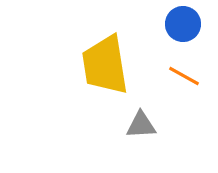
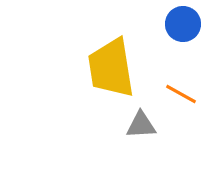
yellow trapezoid: moved 6 px right, 3 px down
orange line: moved 3 px left, 18 px down
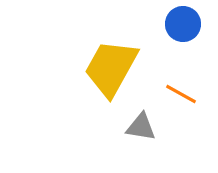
yellow trapezoid: rotated 38 degrees clockwise
gray triangle: moved 2 px down; rotated 12 degrees clockwise
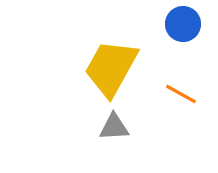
gray triangle: moved 27 px left; rotated 12 degrees counterclockwise
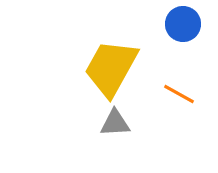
orange line: moved 2 px left
gray triangle: moved 1 px right, 4 px up
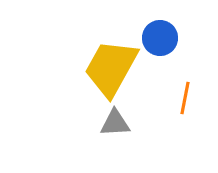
blue circle: moved 23 px left, 14 px down
orange line: moved 6 px right, 4 px down; rotated 72 degrees clockwise
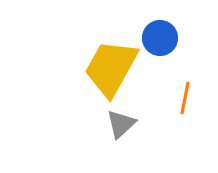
gray triangle: moved 6 px right, 1 px down; rotated 40 degrees counterclockwise
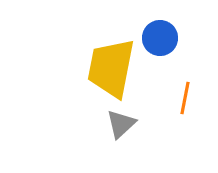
yellow trapezoid: rotated 18 degrees counterclockwise
